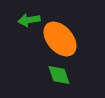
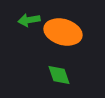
orange ellipse: moved 3 px right, 7 px up; rotated 33 degrees counterclockwise
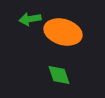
green arrow: moved 1 px right, 1 px up
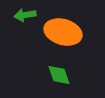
green arrow: moved 5 px left, 4 px up
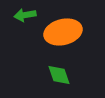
orange ellipse: rotated 30 degrees counterclockwise
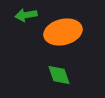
green arrow: moved 1 px right
